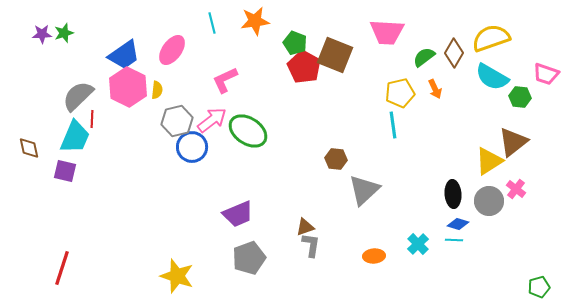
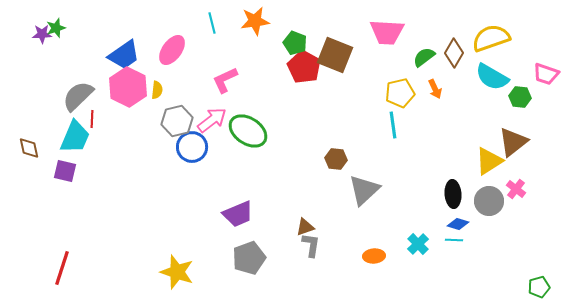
green star at (64, 33): moved 8 px left, 5 px up
yellow star at (177, 276): moved 4 px up
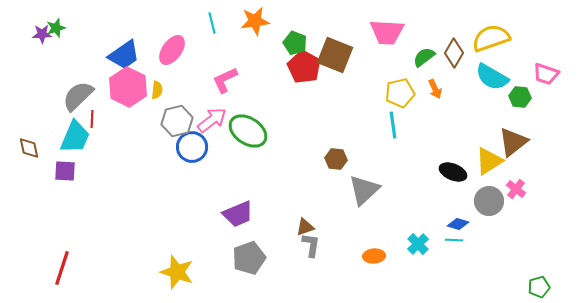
purple square at (65, 171): rotated 10 degrees counterclockwise
black ellipse at (453, 194): moved 22 px up; rotated 64 degrees counterclockwise
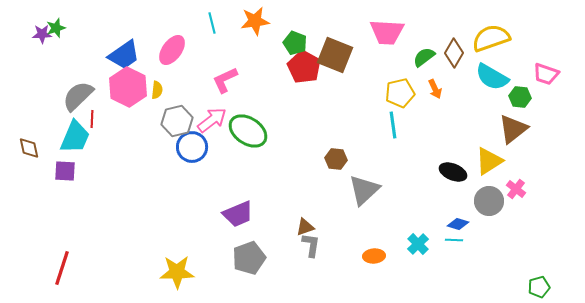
brown triangle at (513, 142): moved 13 px up
yellow star at (177, 272): rotated 20 degrees counterclockwise
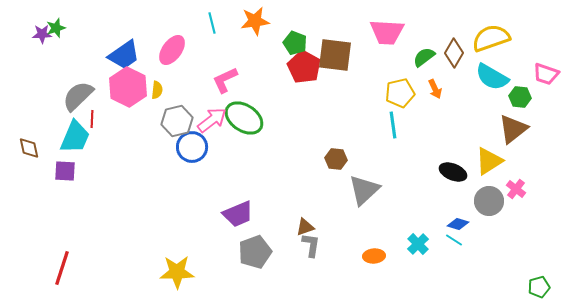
brown square at (335, 55): rotated 15 degrees counterclockwise
green ellipse at (248, 131): moved 4 px left, 13 px up
cyan line at (454, 240): rotated 30 degrees clockwise
gray pentagon at (249, 258): moved 6 px right, 6 px up
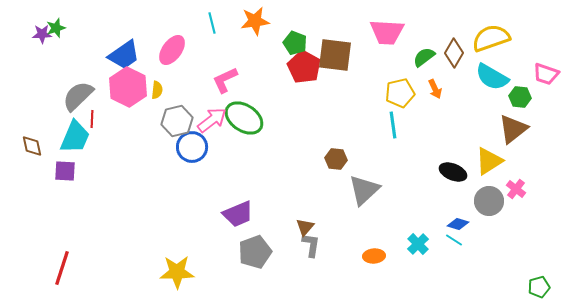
brown diamond at (29, 148): moved 3 px right, 2 px up
brown triangle at (305, 227): rotated 30 degrees counterclockwise
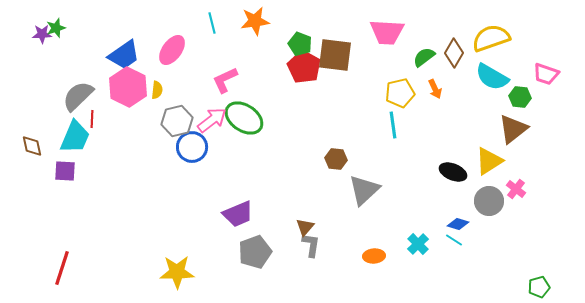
green pentagon at (295, 43): moved 5 px right, 1 px down
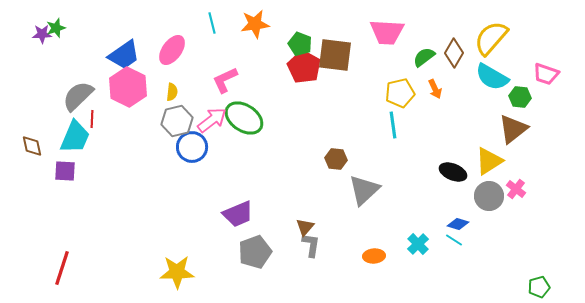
orange star at (255, 21): moved 3 px down
yellow semicircle at (491, 38): rotated 30 degrees counterclockwise
yellow semicircle at (157, 90): moved 15 px right, 2 px down
gray circle at (489, 201): moved 5 px up
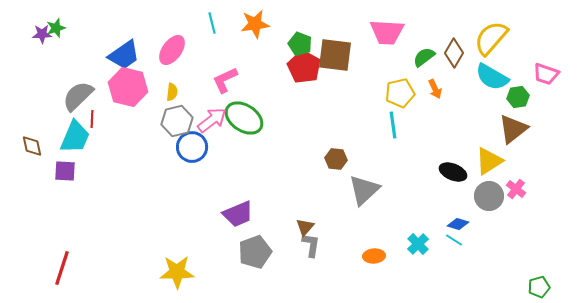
pink hexagon at (128, 87): rotated 12 degrees counterclockwise
green hexagon at (520, 97): moved 2 px left; rotated 15 degrees counterclockwise
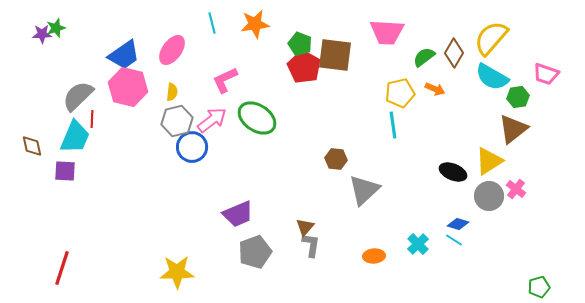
orange arrow at (435, 89): rotated 42 degrees counterclockwise
green ellipse at (244, 118): moved 13 px right
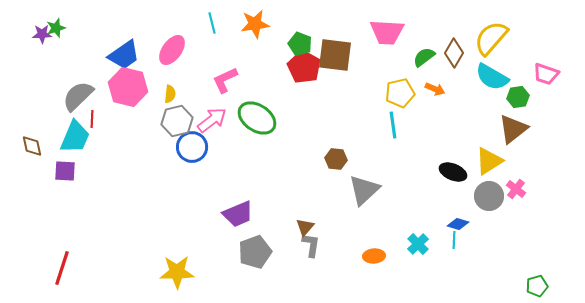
yellow semicircle at (172, 92): moved 2 px left, 2 px down
cyan line at (454, 240): rotated 60 degrees clockwise
green pentagon at (539, 287): moved 2 px left, 1 px up
